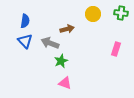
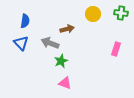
blue triangle: moved 4 px left, 2 px down
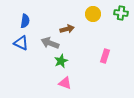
blue triangle: rotated 21 degrees counterclockwise
pink rectangle: moved 11 px left, 7 px down
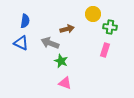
green cross: moved 11 px left, 14 px down
pink rectangle: moved 6 px up
green star: rotated 24 degrees counterclockwise
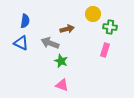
pink triangle: moved 3 px left, 2 px down
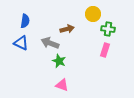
green cross: moved 2 px left, 2 px down
green star: moved 2 px left
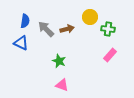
yellow circle: moved 3 px left, 3 px down
gray arrow: moved 4 px left, 14 px up; rotated 24 degrees clockwise
pink rectangle: moved 5 px right, 5 px down; rotated 24 degrees clockwise
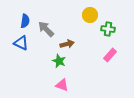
yellow circle: moved 2 px up
brown arrow: moved 15 px down
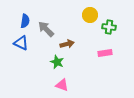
green cross: moved 1 px right, 2 px up
pink rectangle: moved 5 px left, 2 px up; rotated 40 degrees clockwise
green star: moved 2 px left, 1 px down
